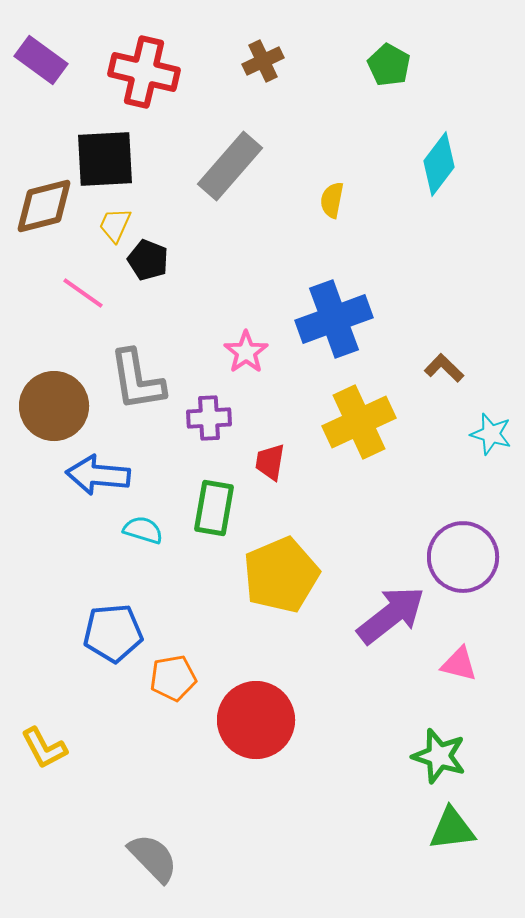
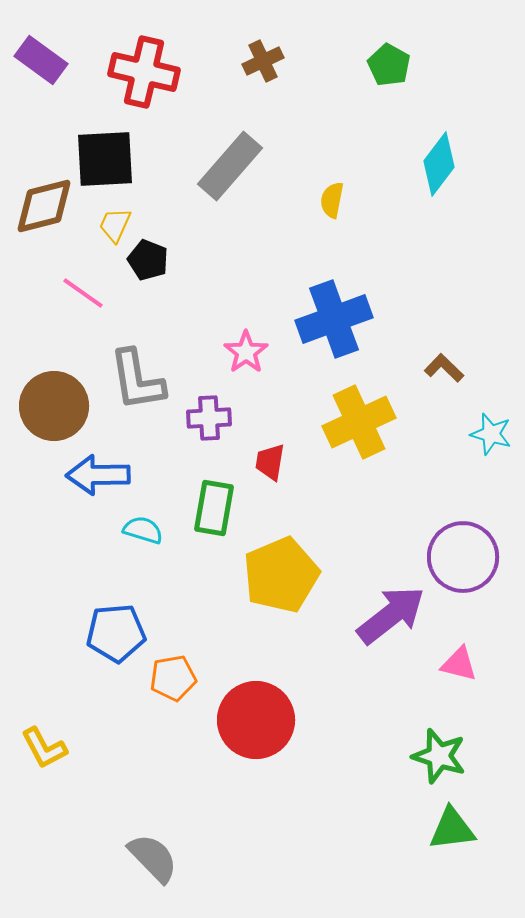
blue arrow: rotated 6 degrees counterclockwise
blue pentagon: moved 3 px right
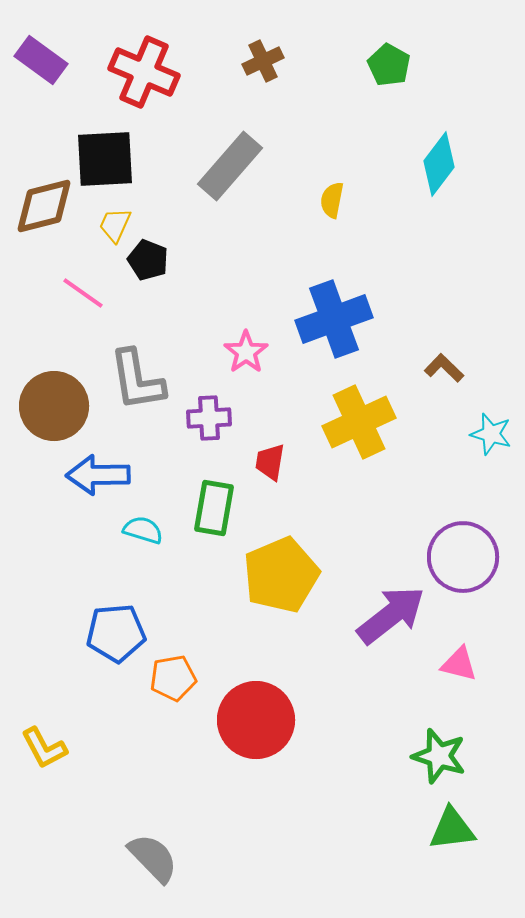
red cross: rotated 10 degrees clockwise
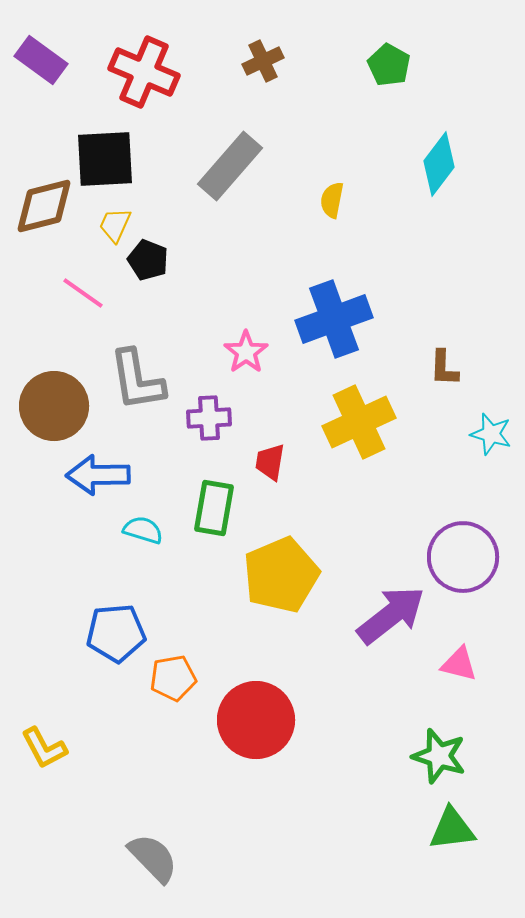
brown L-shape: rotated 132 degrees counterclockwise
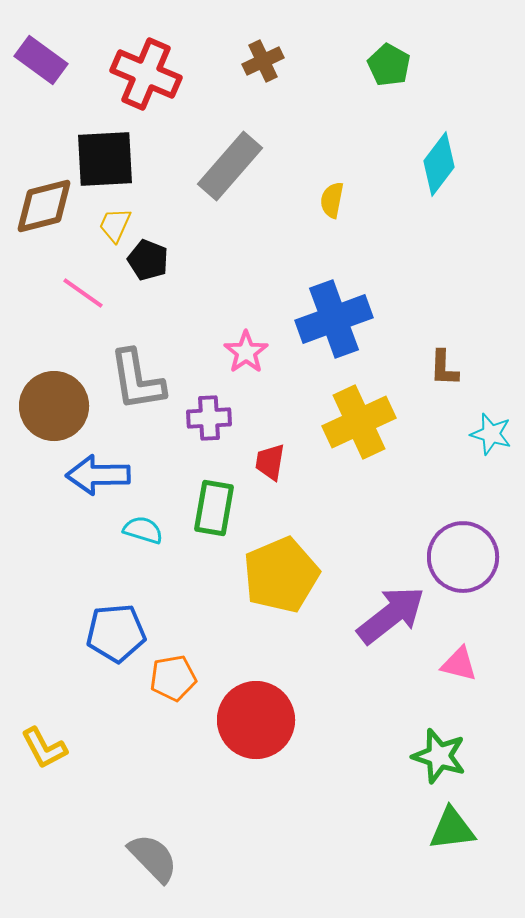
red cross: moved 2 px right, 2 px down
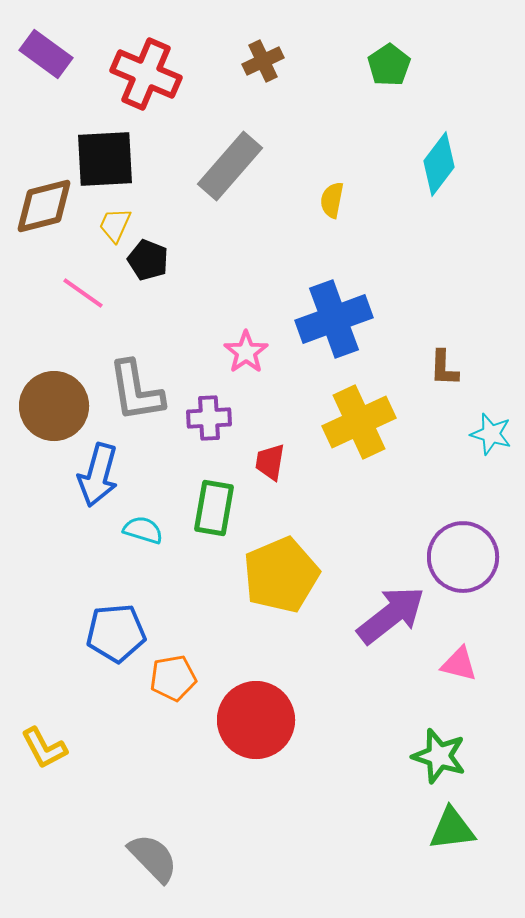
purple rectangle: moved 5 px right, 6 px up
green pentagon: rotated 9 degrees clockwise
gray L-shape: moved 1 px left, 11 px down
blue arrow: rotated 74 degrees counterclockwise
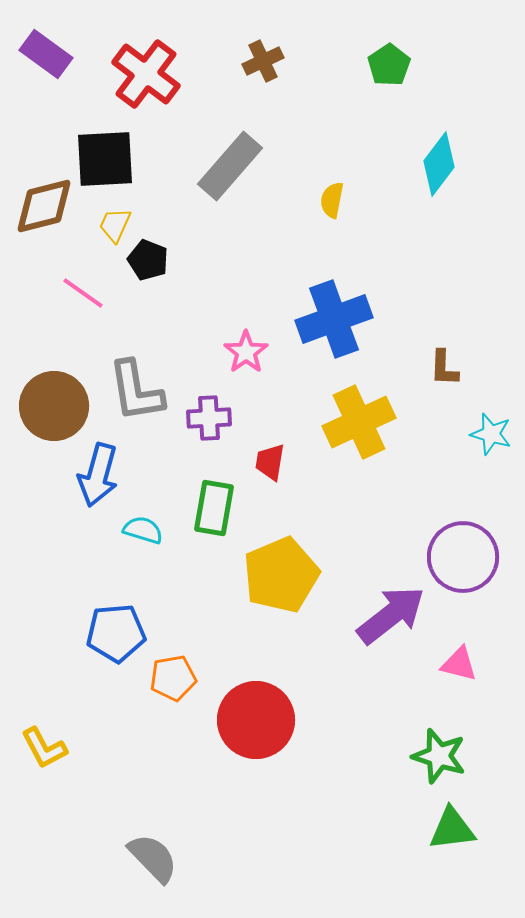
red cross: rotated 14 degrees clockwise
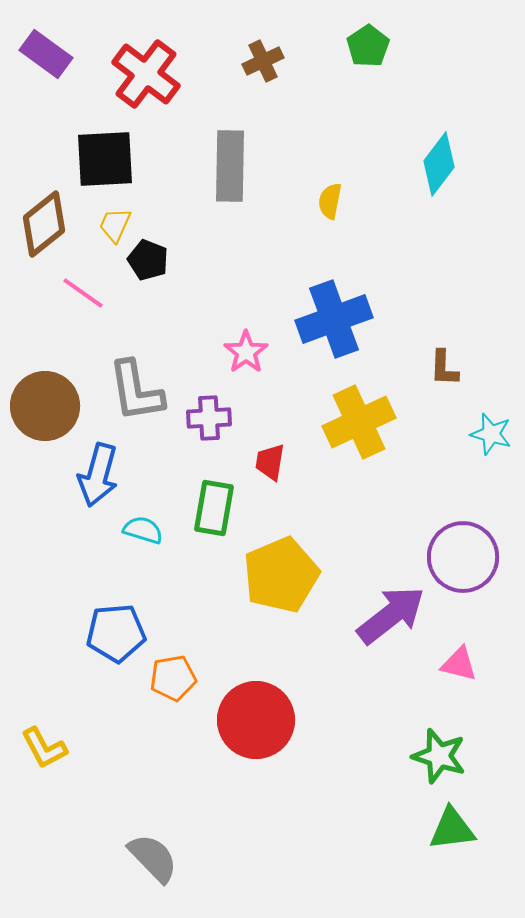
green pentagon: moved 21 px left, 19 px up
gray rectangle: rotated 40 degrees counterclockwise
yellow semicircle: moved 2 px left, 1 px down
brown diamond: moved 18 px down; rotated 24 degrees counterclockwise
brown circle: moved 9 px left
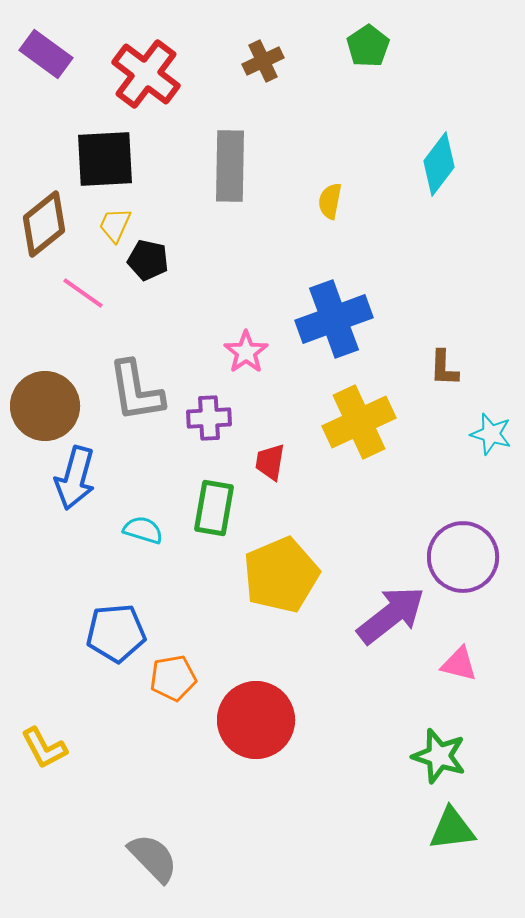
black pentagon: rotated 9 degrees counterclockwise
blue arrow: moved 23 px left, 3 px down
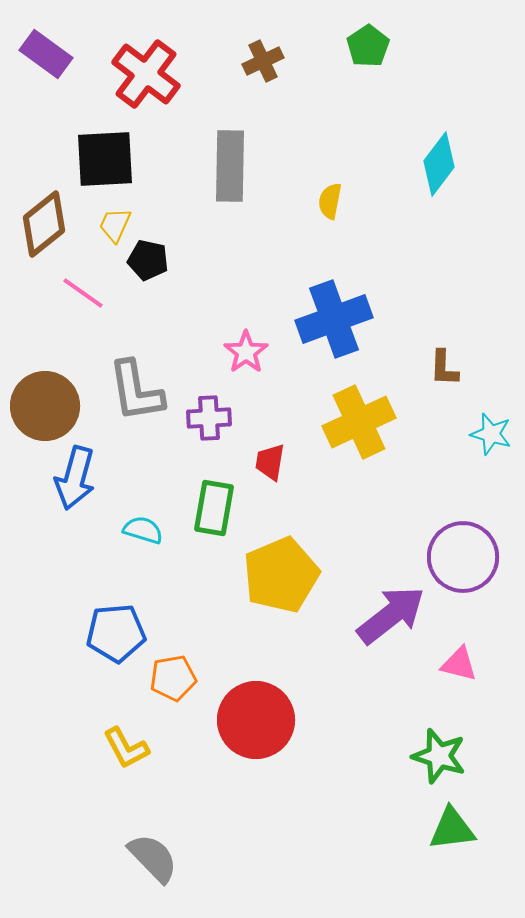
yellow L-shape: moved 82 px right
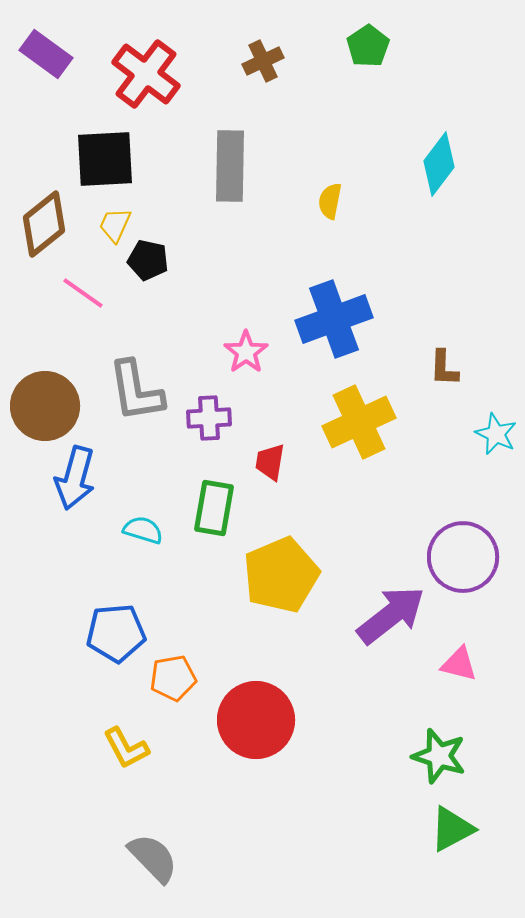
cyan star: moved 5 px right; rotated 9 degrees clockwise
green triangle: rotated 21 degrees counterclockwise
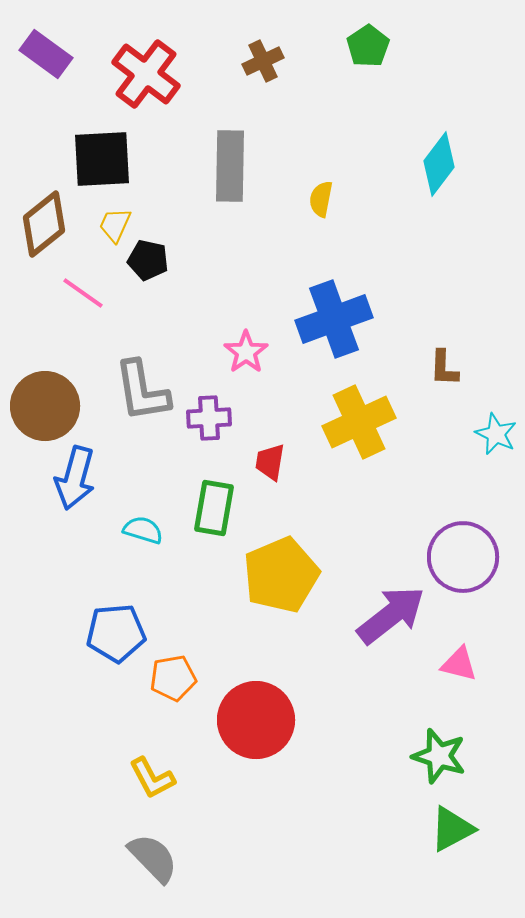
black square: moved 3 px left
yellow semicircle: moved 9 px left, 2 px up
gray L-shape: moved 6 px right
yellow L-shape: moved 26 px right, 30 px down
